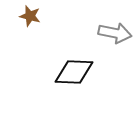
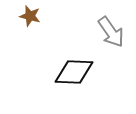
gray arrow: moved 4 px left, 1 px up; rotated 44 degrees clockwise
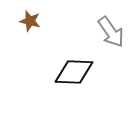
brown star: moved 5 px down
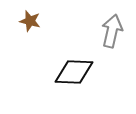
gray arrow: moved 1 px right, 1 px up; rotated 132 degrees counterclockwise
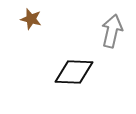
brown star: moved 1 px right, 2 px up
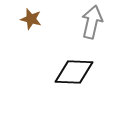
gray arrow: moved 20 px left, 9 px up
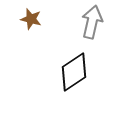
black diamond: rotated 36 degrees counterclockwise
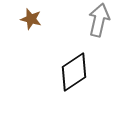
gray arrow: moved 7 px right, 2 px up
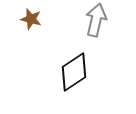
gray arrow: moved 3 px left
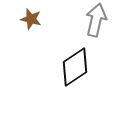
black diamond: moved 1 px right, 5 px up
